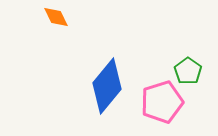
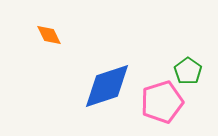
orange diamond: moved 7 px left, 18 px down
blue diamond: rotated 32 degrees clockwise
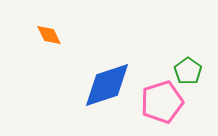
blue diamond: moved 1 px up
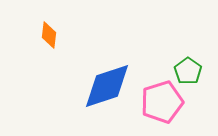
orange diamond: rotated 32 degrees clockwise
blue diamond: moved 1 px down
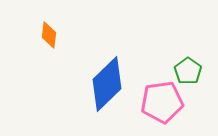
blue diamond: moved 2 px up; rotated 26 degrees counterclockwise
pink pentagon: rotated 9 degrees clockwise
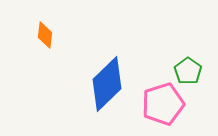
orange diamond: moved 4 px left
pink pentagon: moved 1 px right, 2 px down; rotated 9 degrees counterclockwise
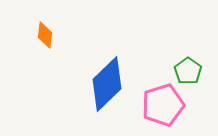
pink pentagon: moved 1 px down
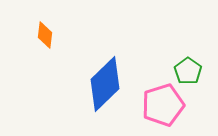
blue diamond: moved 2 px left
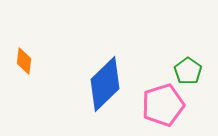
orange diamond: moved 21 px left, 26 px down
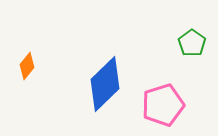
orange diamond: moved 3 px right, 5 px down; rotated 32 degrees clockwise
green pentagon: moved 4 px right, 28 px up
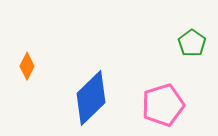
orange diamond: rotated 12 degrees counterclockwise
blue diamond: moved 14 px left, 14 px down
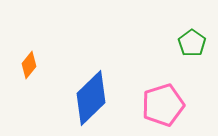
orange diamond: moved 2 px right, 1 px up; rotated 12 degrees clockwise
